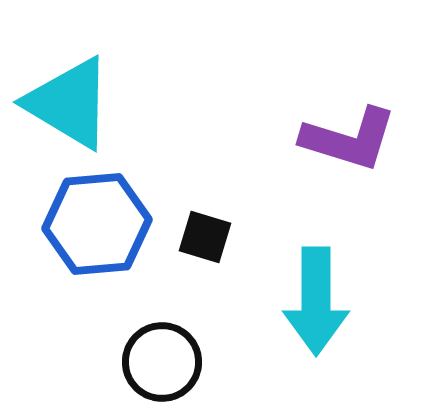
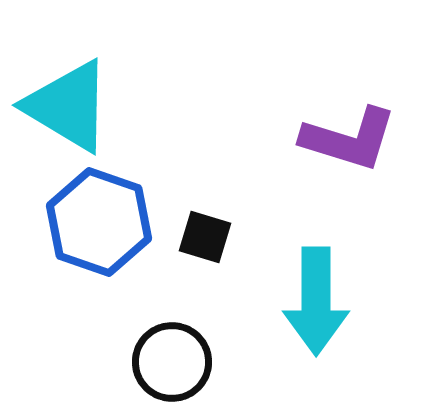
cyan triangle: moved 1 px left, 3 px down
blue hexagon: moved 2 px right, 2 px up; rotated 24 degrees clockwise
black circle: moved 10 px right
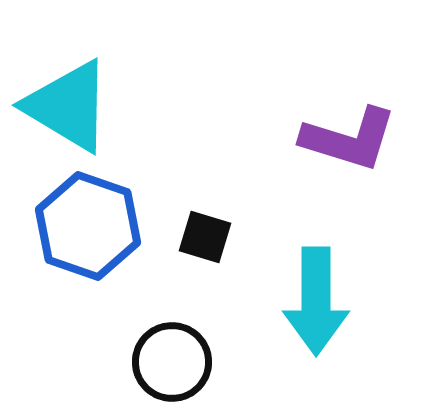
blue hexagon: moved 11 px left, 4 px down
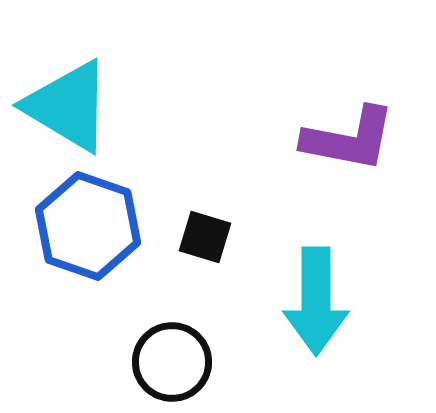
purple L-shape: rotated 6 degrees counterclockwise
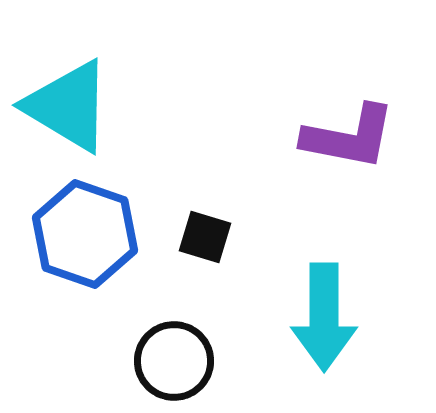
purple L-shape: moved 2 px up
blue hexagon: moved 3 px left, 8 px down
cyan arrow: moved 8 px right, 16 px down
black circle: moved 2 px right, 1 px up
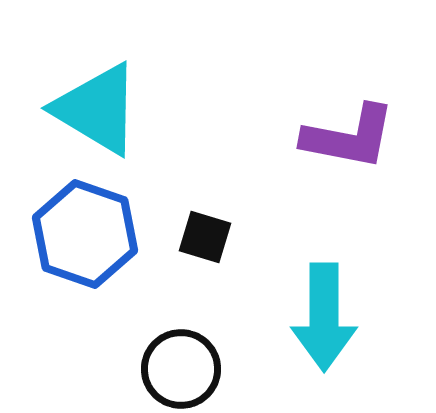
cyan triangle: moved 29 px right, 3 px down
black circle: moved 7 px right, 8 px down
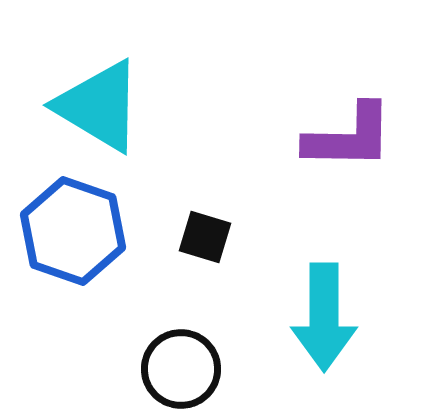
cyan triangle: moved 2 px right, 3 px up
purple L-shape: rotated 10 degrees counterclockwise
blue hexagon: moved 12 px left, 3 px up
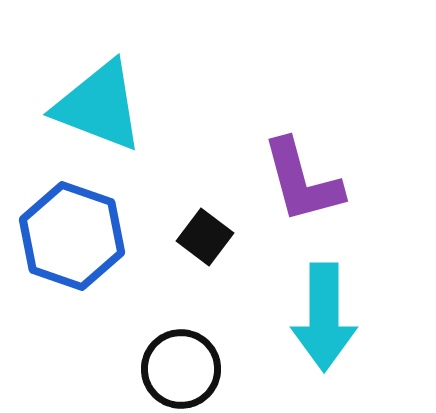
cyan triangle: rotated 10 degrees counterclockwise
purple L-shape: moved 47 px left, 44 px down; rotated 74 degrees clockwise
blue hexagon: moved 1 px left, 5 px down
black square: rotated 20 degrees clockwise
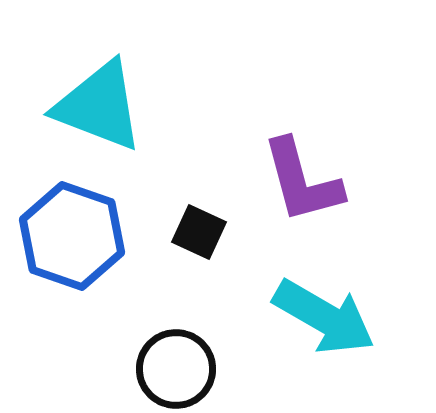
black square: moved 6 px left, 5 px up; rotated 12 degrees counterclockwise
cyan arrow: rotated 60 degrees counterclockwise
black circle: moved 5 px left
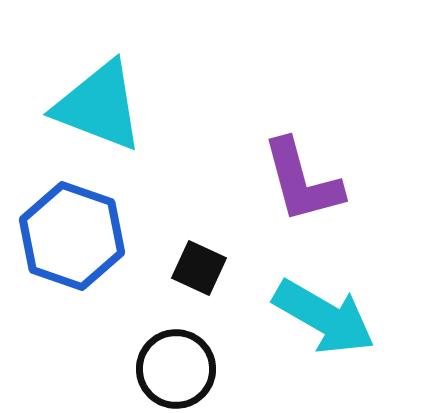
black square: moved 36 px down
